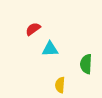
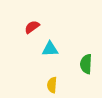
red semicircle: moved 1 px left, 2 px up
yellow semicircle: moved 8 px left
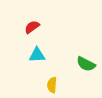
cyan triangle: moved 13 px left, 6 px down
green semicircle: rotated 66 degrees counterclockwise
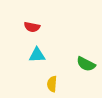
red semicircle: rotated 133 degrees counterclockwise
yellow semicircle: moved 1 px up
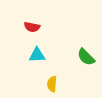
green semicircle: moved 7 px up; rotated 18 degrees clockwise
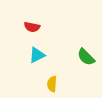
cyan triangle: rotated 24 degrees counterclockwise
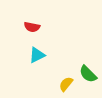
green semicircle: moved 2 px right, 17 px down
yellow semicircle: moved 14 px right; rotated 35 degrees clockwise
